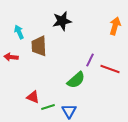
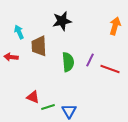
green semicircle: moved 8 px left, 18 px up; rotated 54 degrees counterclockwise
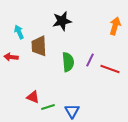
blue triangle: moved 3 px right
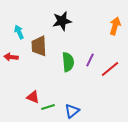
red line: rotated 60 degrees counterclockwise
blue triangle: rotated 21 degrees clockwise
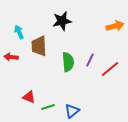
orange arrow: rotated 60 degrees clockwise
red triangle: moved 4 px left
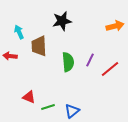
red arrow: moved 1 px left, 1 px up
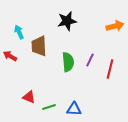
black star: moved 5 px right
red arrow: rotated 24 degrees clockwise
red line: rotated 36 degrees counterclockwise
green line: moved 1 px right
blue triangle: moved 2 px right, 2 px up; rotated 42 degrees clockwise
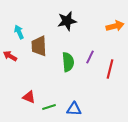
purple line: moved 3 px up
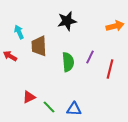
red triangle: rotated 48 degrees counterclockwise
green line: rotated 64 degrees clockwise
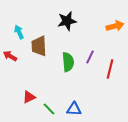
green line: moved 2 px down
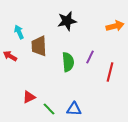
red line: moved 3 px down
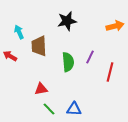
red triangle: moved 12 px right, 8 px up; rotated 16 degrees clockwise
